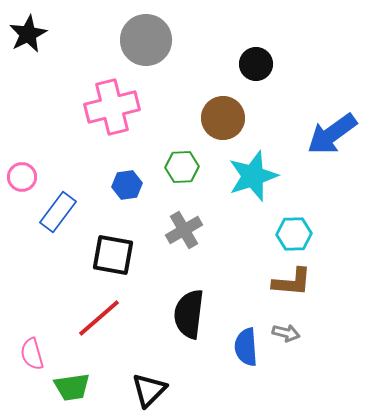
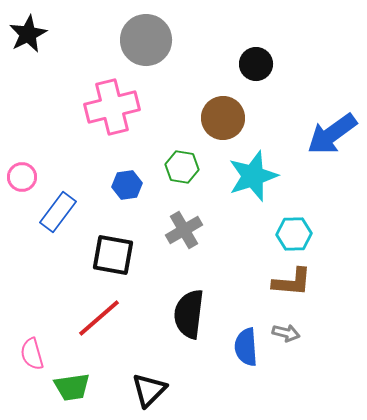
green hexagon: rotated 12 degrees clockwise
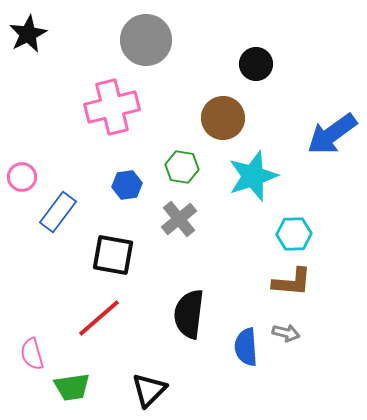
gray cross: moved 5 px left, 11 px up; rotated 9 degrees counterclockwise
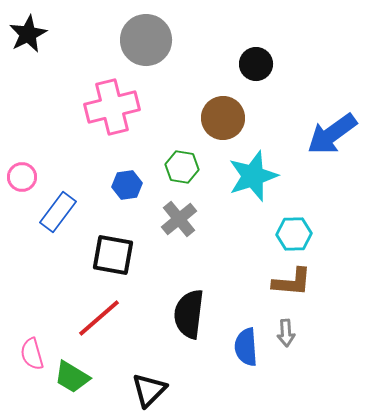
gray arrow: rotated 72 degrees clockwise
green trapezoid: moved 10 px up; rotated 39 degrees clockwise
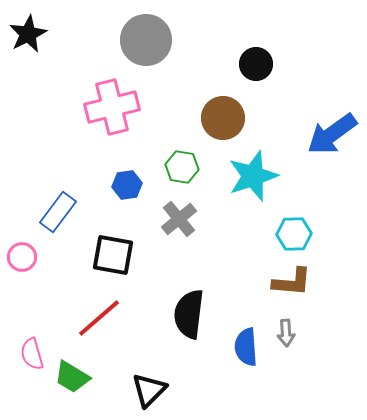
pink circle: moved 80 px down
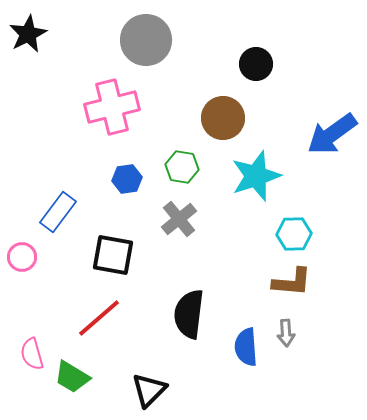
cyan star: moved 3 px right
blue hexagon: moved 6 px up
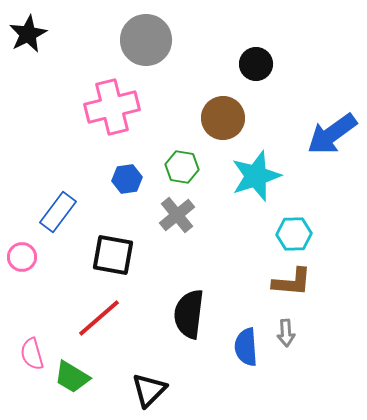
gray cross: moved 2 px left, 4 px up
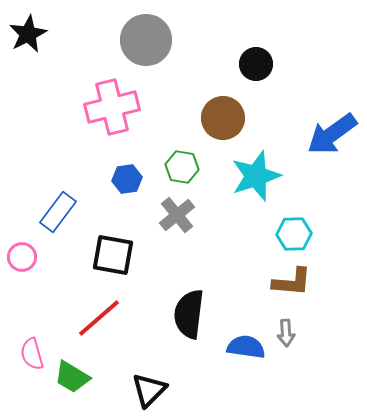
blue semicircle: rotated 102 degrees clockwise
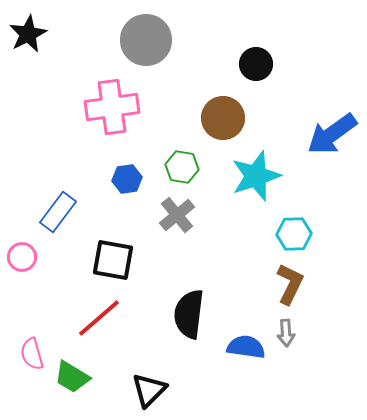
pink cross: rotated 6 degrees clockwise
black square: moved 5 px down
brown L-shape: moved 2 px left, 2 px down; rotated 69 degrees counterclockwise
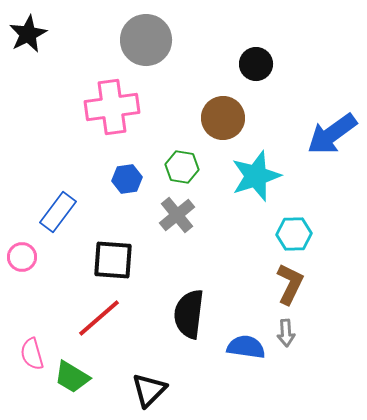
black square: rotated 6 degrees counterclockwise
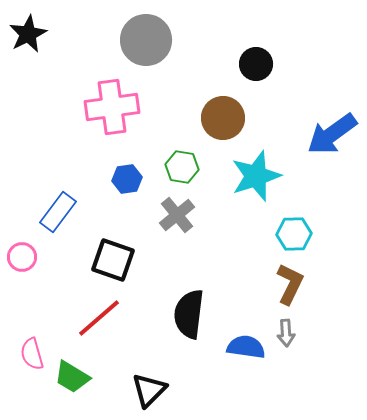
black square: rotated 15 degrees clockwise
